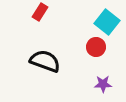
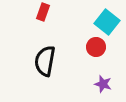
red rectangle: moved 3 px right; rotated 12 degrees counterclockwise
black semicircle: rotated 100 degrees counterclockwise
purple star: rotated 18 degrees clockwise
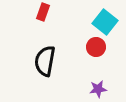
cyan square: moved 2 px left
purple star: moved 5 px left, 5 px down; rotated 24 degrees counterclockwise
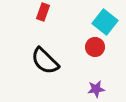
red circle: moved 1 px left
black semicircle: rotated 56 degrees counterclockwise
purple star: moved 2 px left
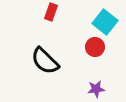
red rectangle: moved 8 px right
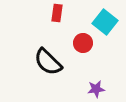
red rectangle: moved 6 px right, 1 px down; rotated 12 degrees counterclockwise
red circle: moved 12 px left, 4 px up
black semicircle: moved 3 px right, 1 px down
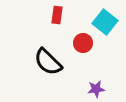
red rectangle: moved 2 px down
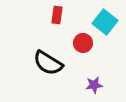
black semicircle: moved 1 px down; rotated 12 degrees counterclockwise
purple star: moved 2 px left, 4 px up
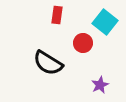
purple star: moved 6 px right; rotated 18 degrees counterclockwise
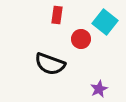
red circle: moved 2 px left, 4 px up
black semicircle: moved 2 px right, 1 px down; rotated 12 degrees counterclockwise
purple star: moved 1 px left, 4 px down
